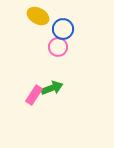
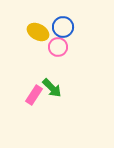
yellow ellipse: moved 16 px down
blue circle: moved 2 px up
green arrow: rotated 65 degrees clockwise
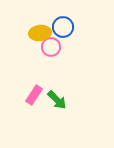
yellow ellipse: moved 2 px right, 1 px down; rotated 35 degrees counterclockwise
pink circle: moved 7 px left
green arrow: moved 5 px right, 12 px down
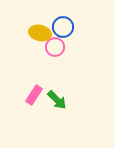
yellow ellipse: rotated 20 degrees clockwise
pink circle: moved 4 px right
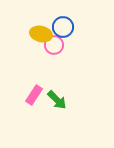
yellow ellipse: moved 1 px right, 1 px down
pink circle: moved 1 px left, 2 px up
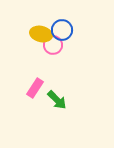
blue circle: moved 1 px left, 3 px down
pink circle: moved 1 px left
pink rectangle: moved 1 px right, 7 px up
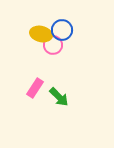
green arrow: moved 2 px right, 3 px up
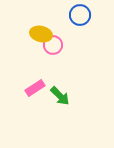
blue circle: moved 18 px right, 15 px up
pink rectangle: rotated 24 degrees clockwise
green arrow: moved 1 px right, 1 px up
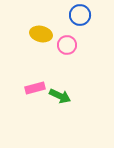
pink circle: moved 14 px right
pink rectangle: rotated 18 degrees clockwise
green arrow: rotated 20 degrees counterclockwise
